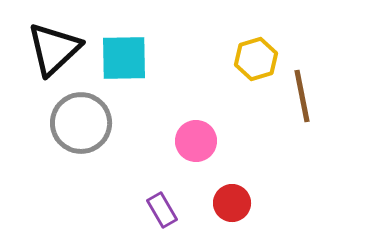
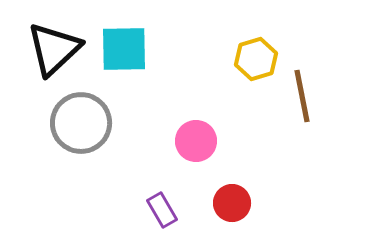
cyan square: moved 9 px up
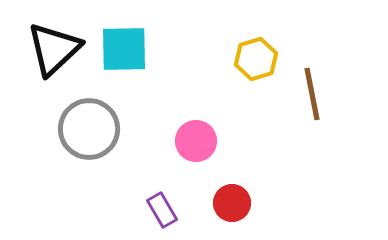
brown line: moved 10 px right, 2 px up
gray circle: moved 8 px right, 6 px down
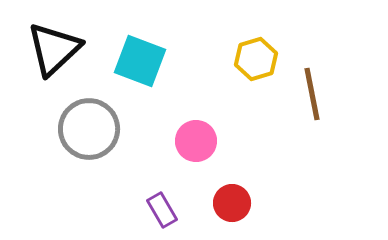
cyan square: moved 16 px right, 12 px down; rotated 22 degrees clockwise
